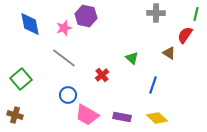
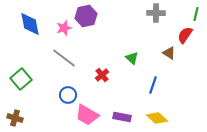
purple hexagon: rotated 25 degrees counterclockwise
brown cross: moved 3 px down
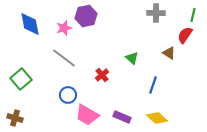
green line: moved 3 px left, 1 px down
purple rectangle: rotated 12 degrees clockwise
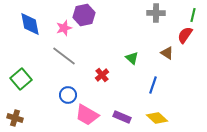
purple hexagon: moved 2 px left, 1 px up
brown triangle: moved 2 px left
gray line: moved 2 px up
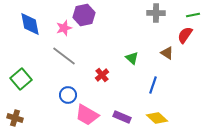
green line: rotated 64 degrees clockwise
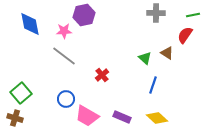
pink star: moved 3 px down; rotated 14 degrees clockwise
green triangle: moved 13 px right
green square: moved 14 px down
blue circle: moved 2 px left, 4 px down
pink trapezoid: moved 1 px down
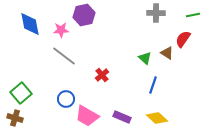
pink star: moved 3 px left, 1 px up
red semicircle: moved 2 px left, 4 px down
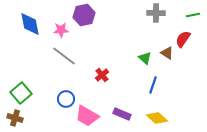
purple rectangle: moved 3 px up
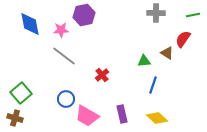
green triangle: moved 1 px left, 3 px down; rotated 48 degrees counterclockwise
purple rectangle: rotated 54 degrees clockwise
